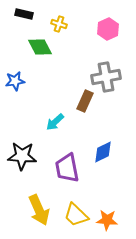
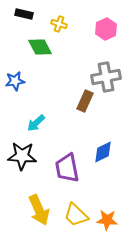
pink hexagon: moved 2 px left
cyan arrow: moved 19 px left, 1 px down
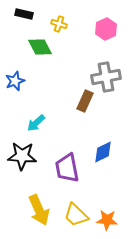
blue star: rotated 12 degrees counterclockwise
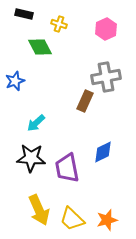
black star: moved 9 px right, 2 px down
yellow trapezoid: moved 4 px left, 4 px down
orange star: rotated 20 degrees counterclockwise
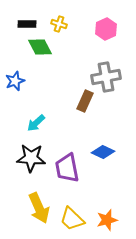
black rectangle: moved 3 px right, 10 px down; rotated 12 degrees counterclockwise
blue diamond: rotated 50 degrees clockwise
yellow arrow: moved 2 px up
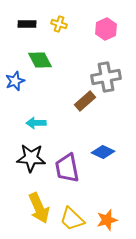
green diamond: moved 13 px down
brown rectangle: rotated 25 degrees clockwise
cyan arrow: rotated 42 degrees clockwise
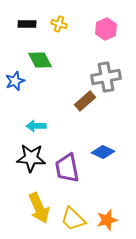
cyan arrow: moved 3 px down
yellow trapezoid: moved 1 px right
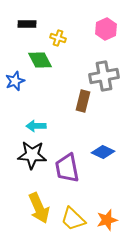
yellow cross: moved 1 px left, 14 px down
gray cross: moved 2 px left, 1 px up
brown rectangle: moved 2 px left; rotated 35 degrees counterclockwise
black star: moved 1 px right, 3 px up
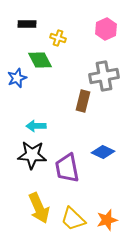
blue star: moved 2 px right, 3 px up
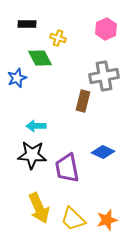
green diamond: moved 2 px up
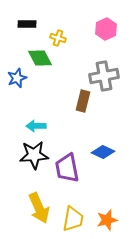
black star: moved 2 px right; rotated 8 degrees counterclockwise
yellow trapezoid: rotated 124 degrees counterclockwise
